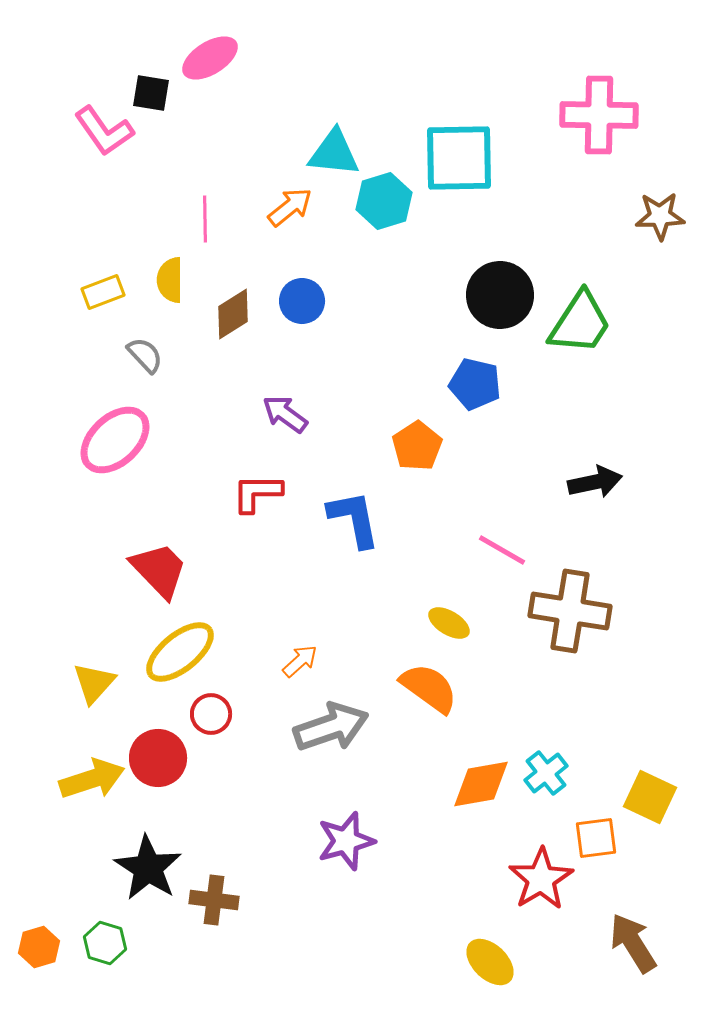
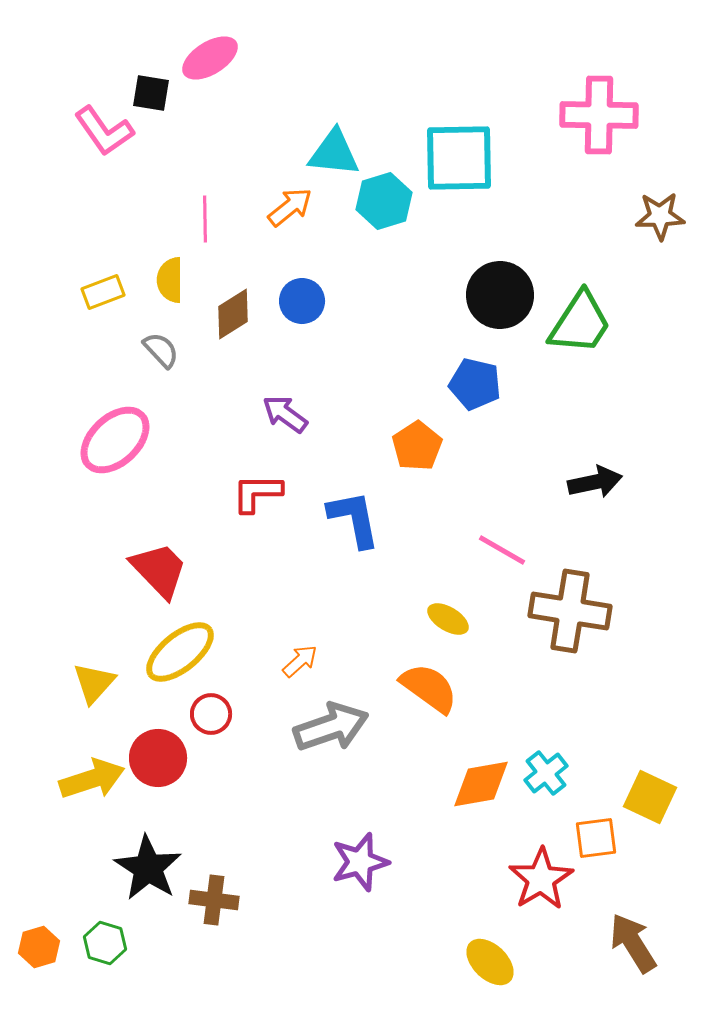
gray semicircle at (145, 355): moved 16 px right, 5 px up
yellow ellipse at (449, 623): moved 1 px left, 4 px up
purple star at (346, 841): moved 14 px right, 21 px down
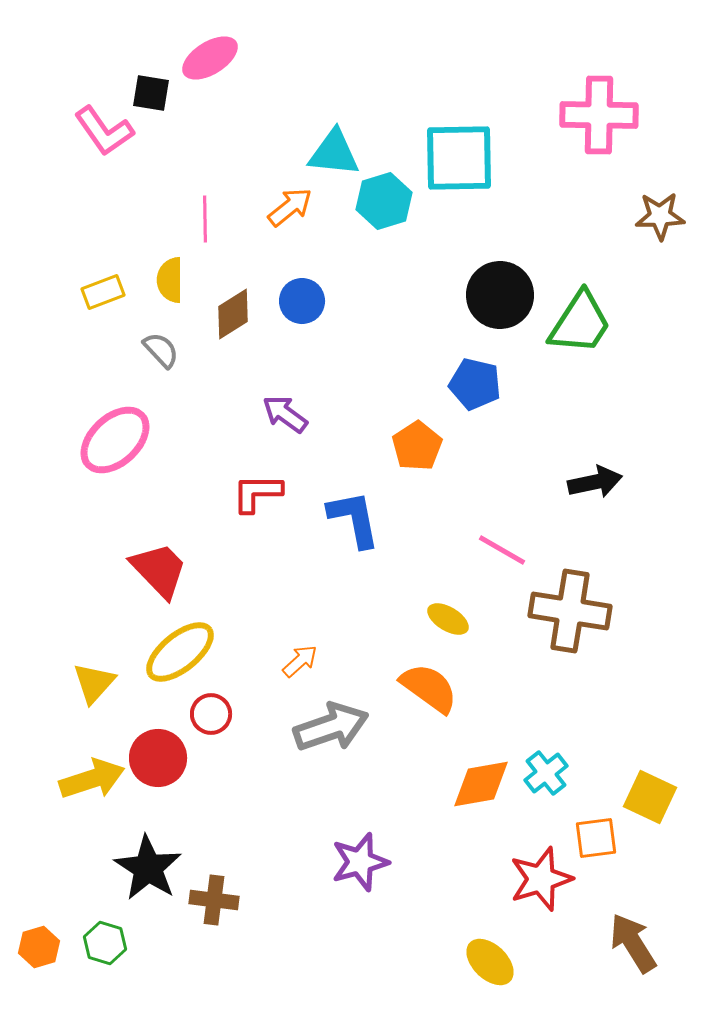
red star at (541, 879): rotated 14 degrees clockwise
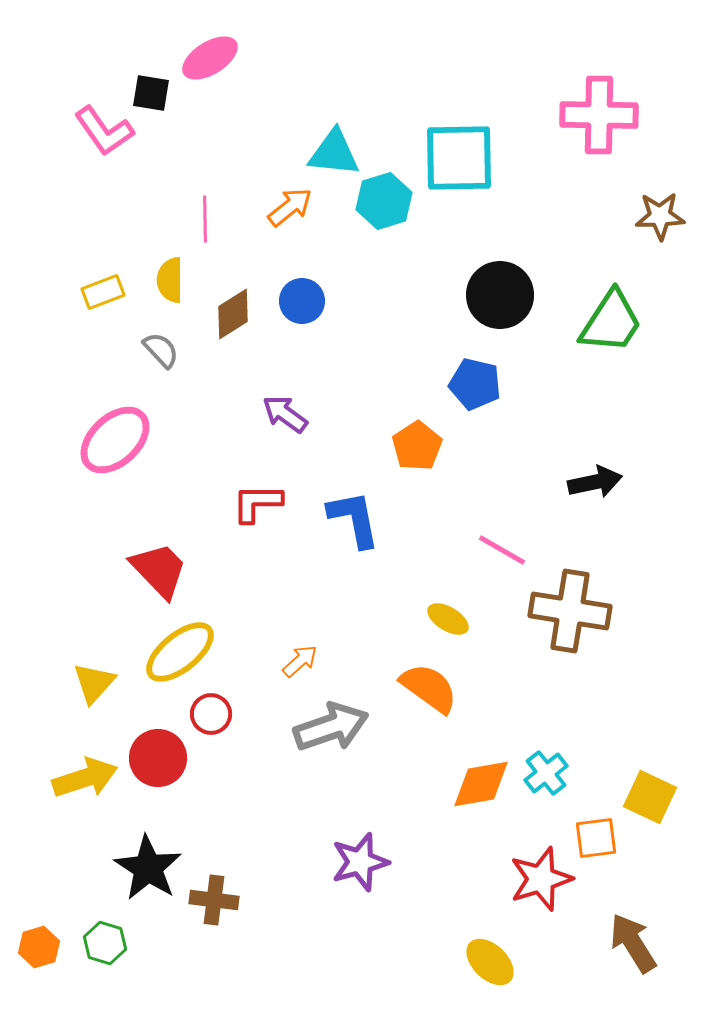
green trapezoid at (580, 323): moved 31 px right, 1 px up
red L-shape at (257, 493): moved 10 px down
yellow arrow at (92, 779): moved 7 px left, 1 px up
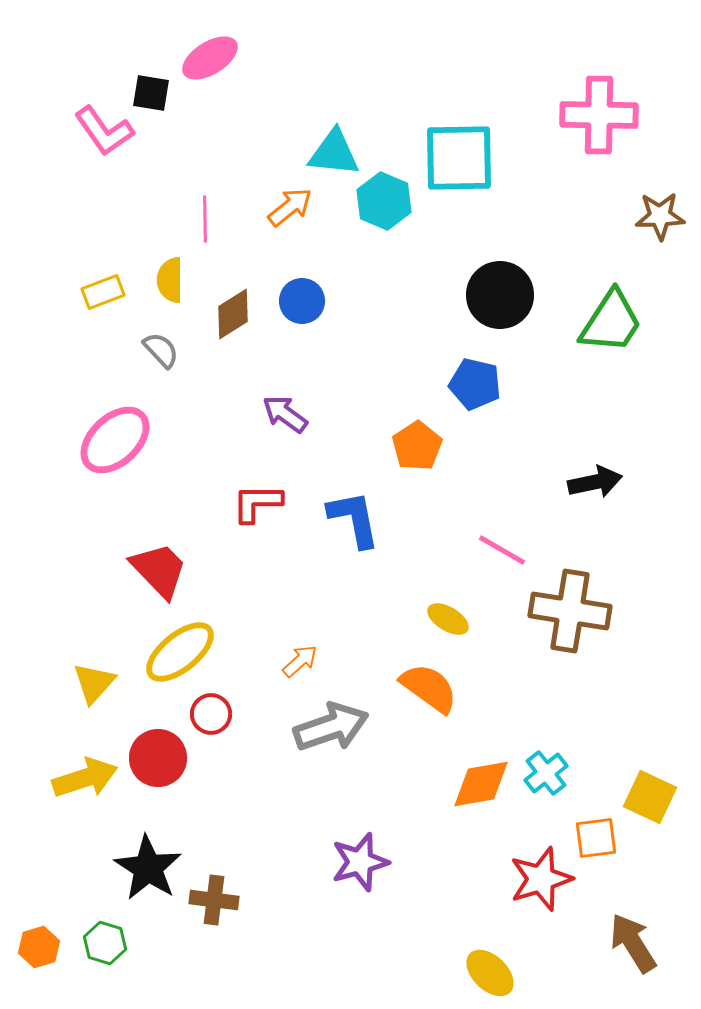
cyan hexagon at (384, 201): rotated 20 degrees counterclockwise
yellow ellipse at (490, 962): moved 11 px down
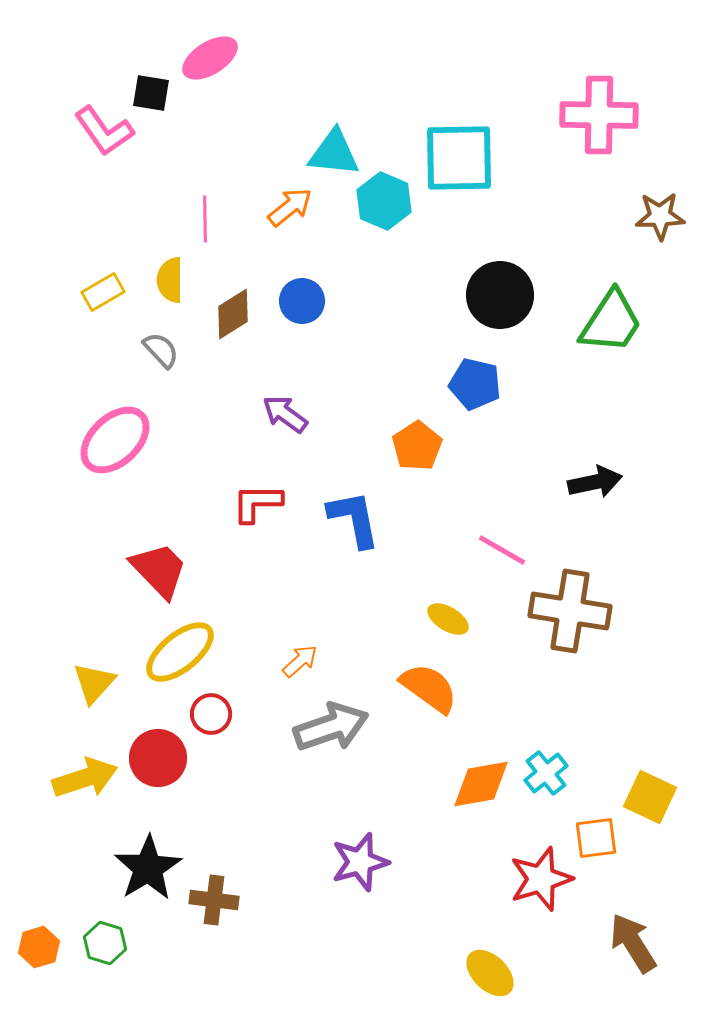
yellow rectangle at (103, 292): rotated 9 degrees counterclockwise
black star at (148, 868): rotated 8 degrees clockwise
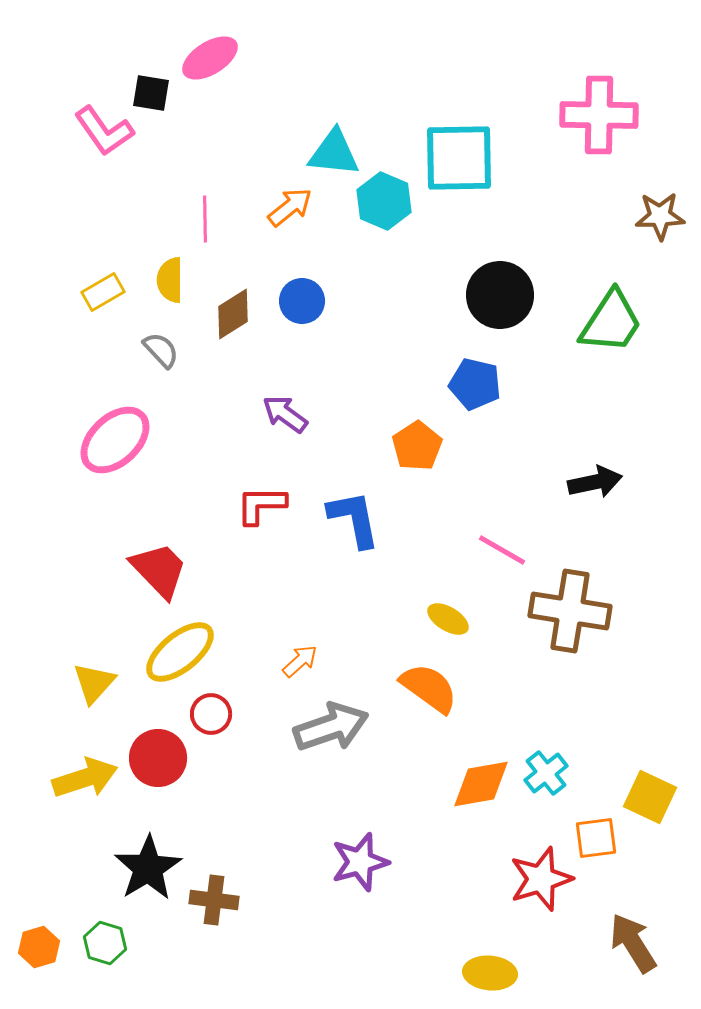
red L-shape at (257, 503): moved 4 px right, 2 px down
yellow ellipse at (490, 973): rotated 39 degrees counterclockwise
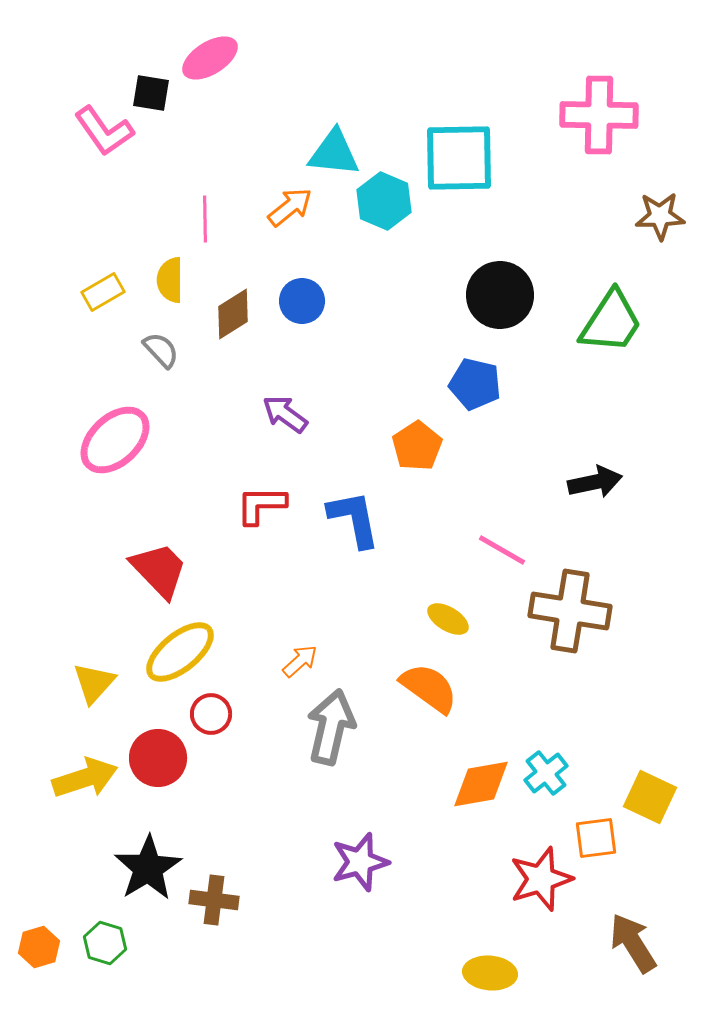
gray arrow at (331, 727): rotated 58 degrees counterclockwise
